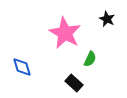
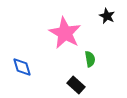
black star: moved 3 px up
green semicircle: rotated 35 degrees counterclockwise
black rectangle: moved 2 px right, 2 px down
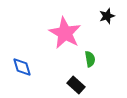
black star: rotated 28 degrees clockwise
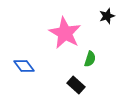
green semicircle: rotated 28 degrees clockwise
blue diamond: moved 2 px right, 1 px up; rotated 20 degrees counterclockwise
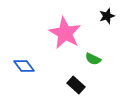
green semicircle: moved 3 px right; rotated 98 degrees clockwise
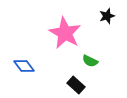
green semicircle: moved 3 px left, 2 px down
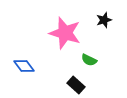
black star: moved 3 px left, 4 px down
pink star: rotated 12 degrees counterclockwise
green semicircle: moved 1 px left, 1 px up
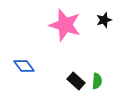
pink star: moved 8 px up
green semicircle: moved 8 px right, 21 px down; rotated 112 degrees counterclockwise
black rectangle: moved 4 px up
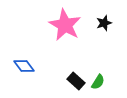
black star: moved 3 px down
pink star: rotated 12 degrees clockwise
green semicircle: moved 1 px right, 1 px down; rotated 28 degrees clockwise
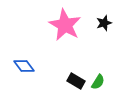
black rectangle: rotated 12 degrees counterclockwise
